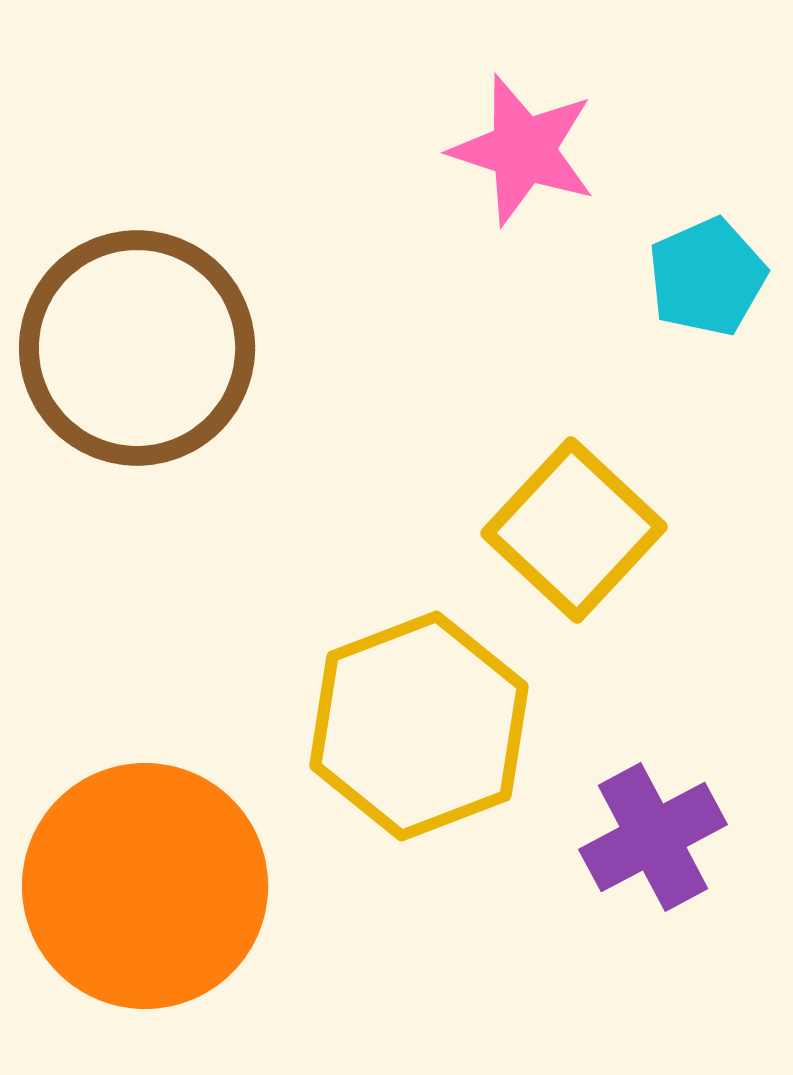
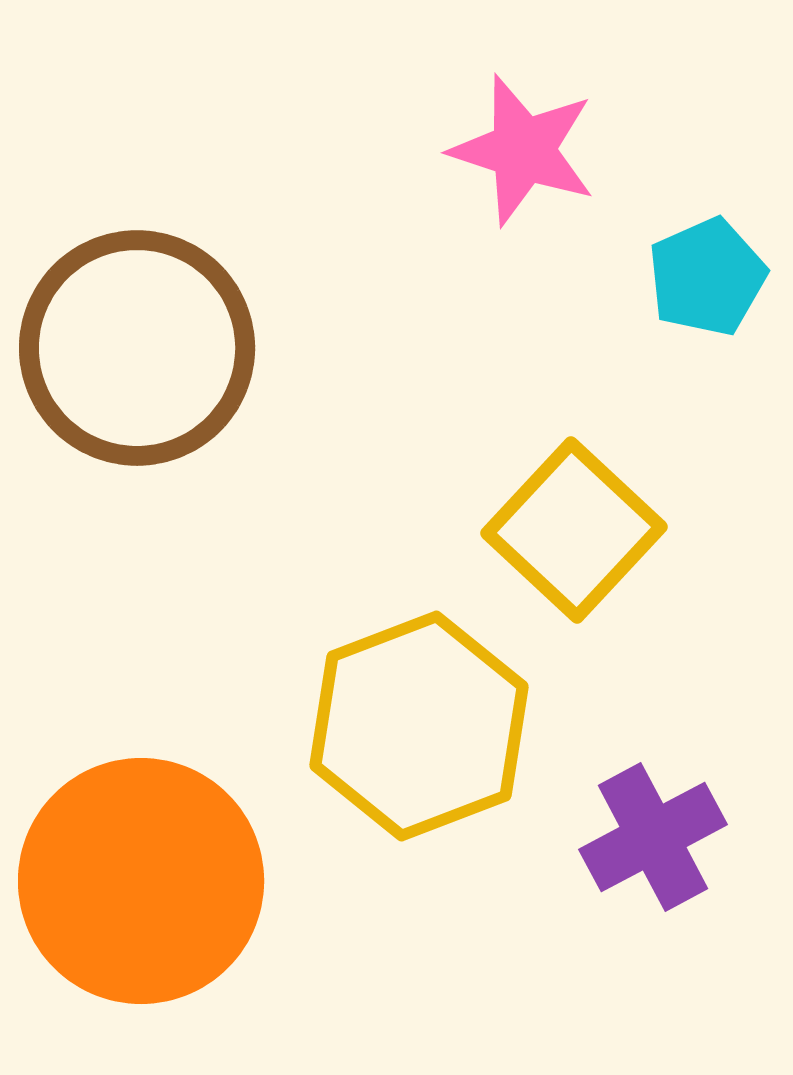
orange circle: moved 4 px left, 5 px up
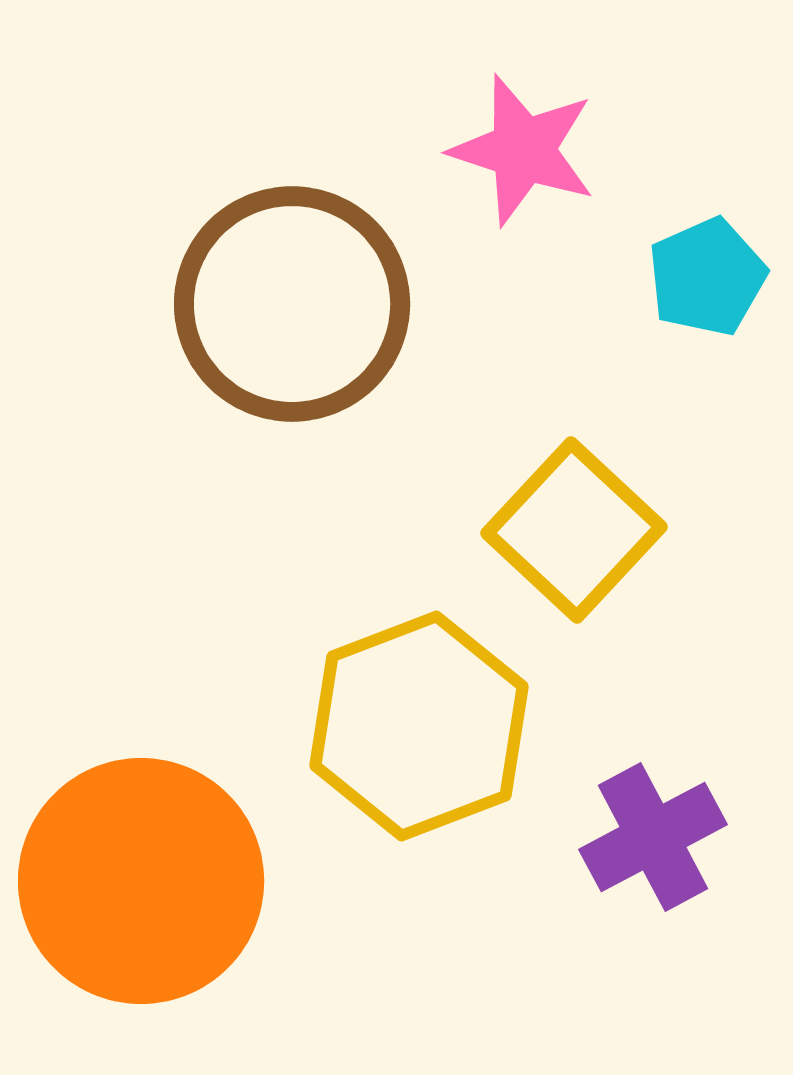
brown circle: moved 155 px right, 44 px up
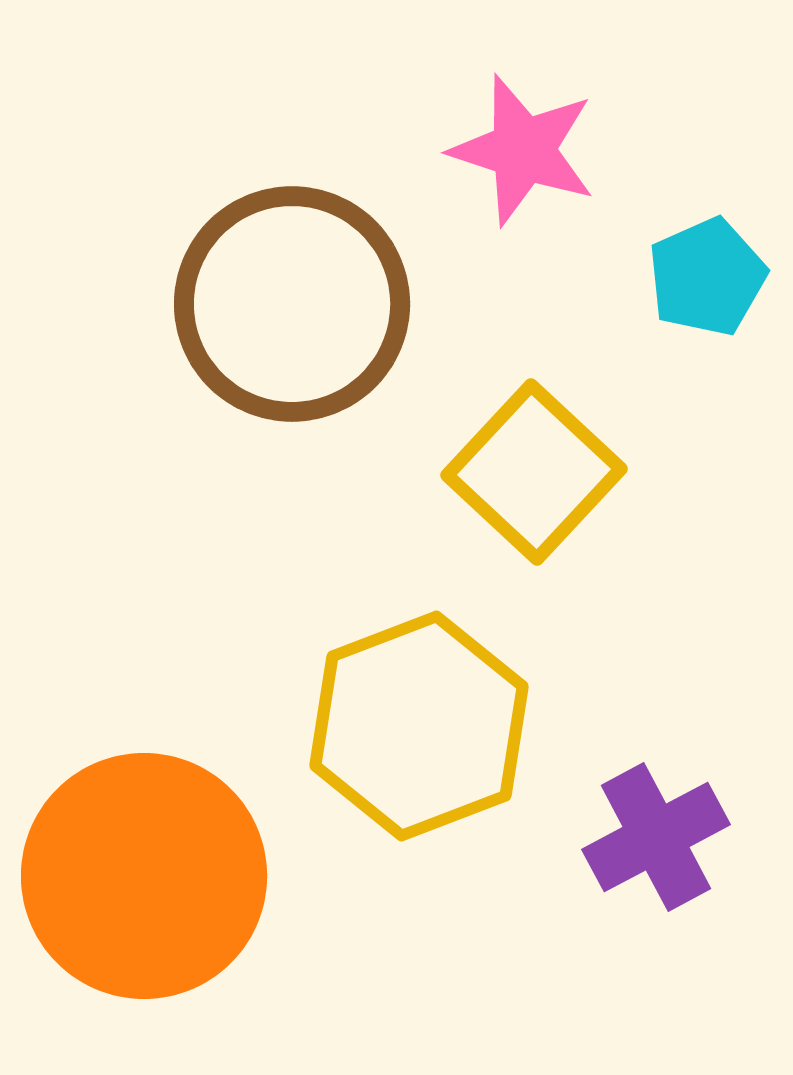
yellow square: moved 40 px left, 58 px up
purple cross: moved 3 px right
orange circle: moved 3 px right, 5 px up
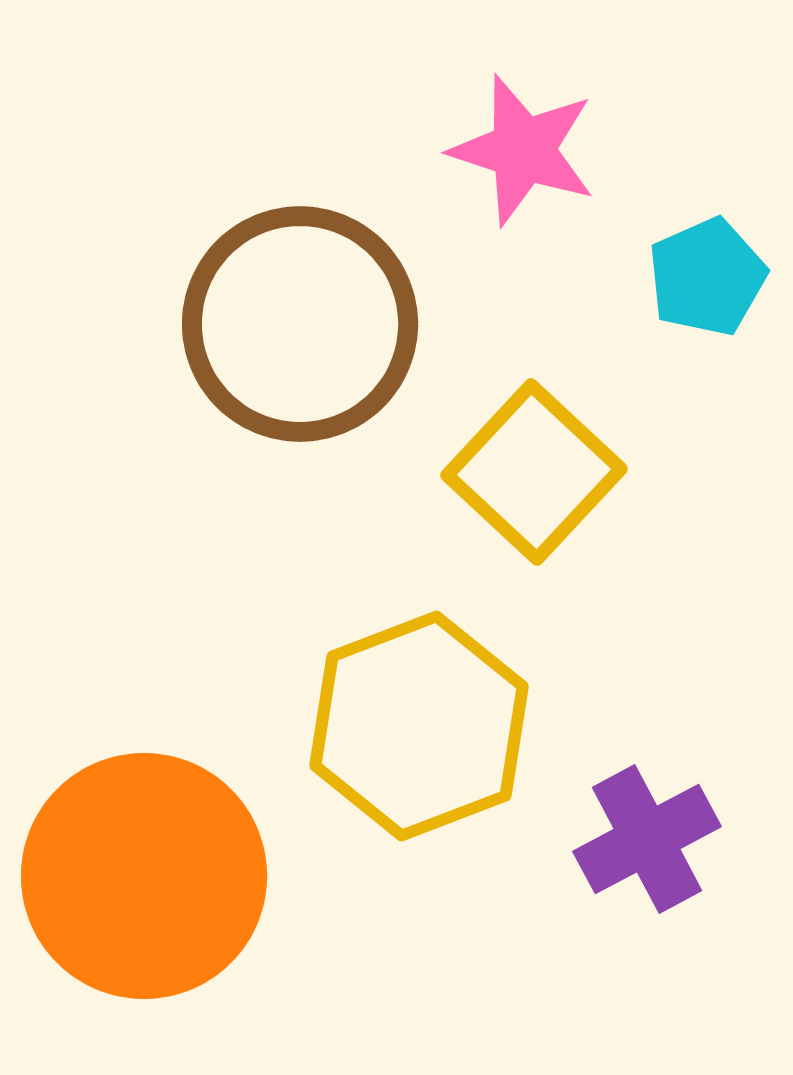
brown circle: moved 8 px right, 20 px down
purple cross: moved 9 px left, 2 px down
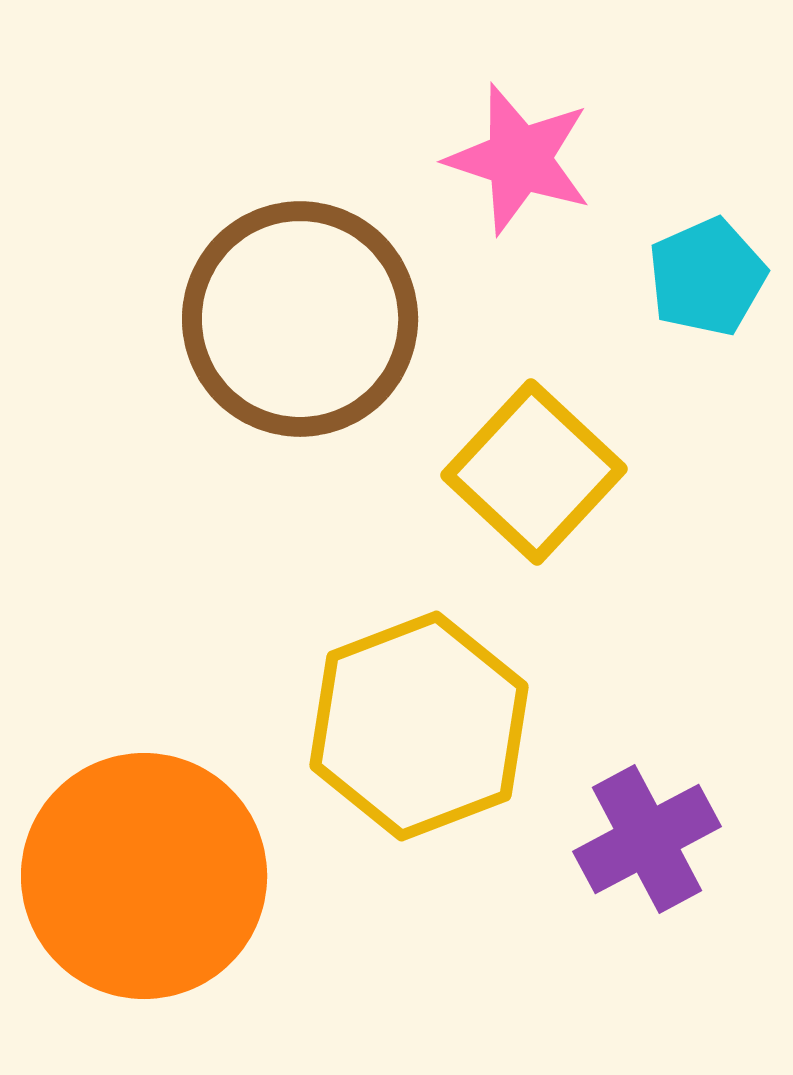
pink star: moved 4 px left, 9 px down
brown circle: moved 5 px up
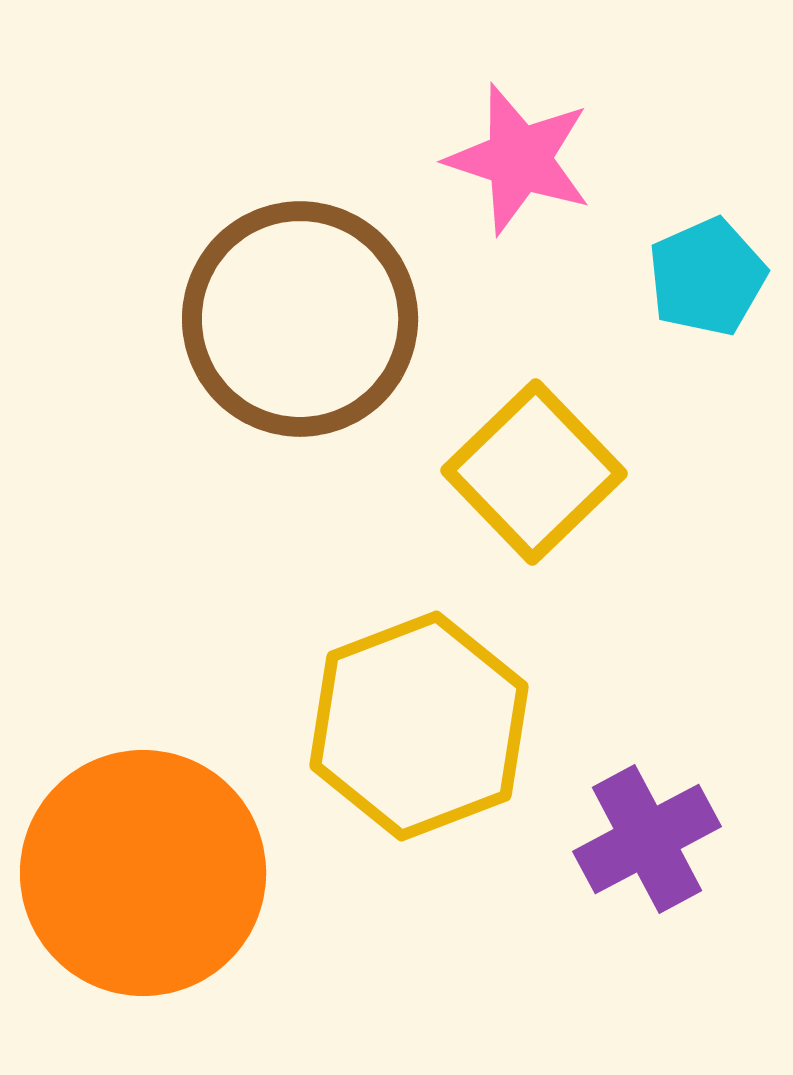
yellow square: rotated 3 degrees clockwise
orange circle: moved 1 px left, 3 px up
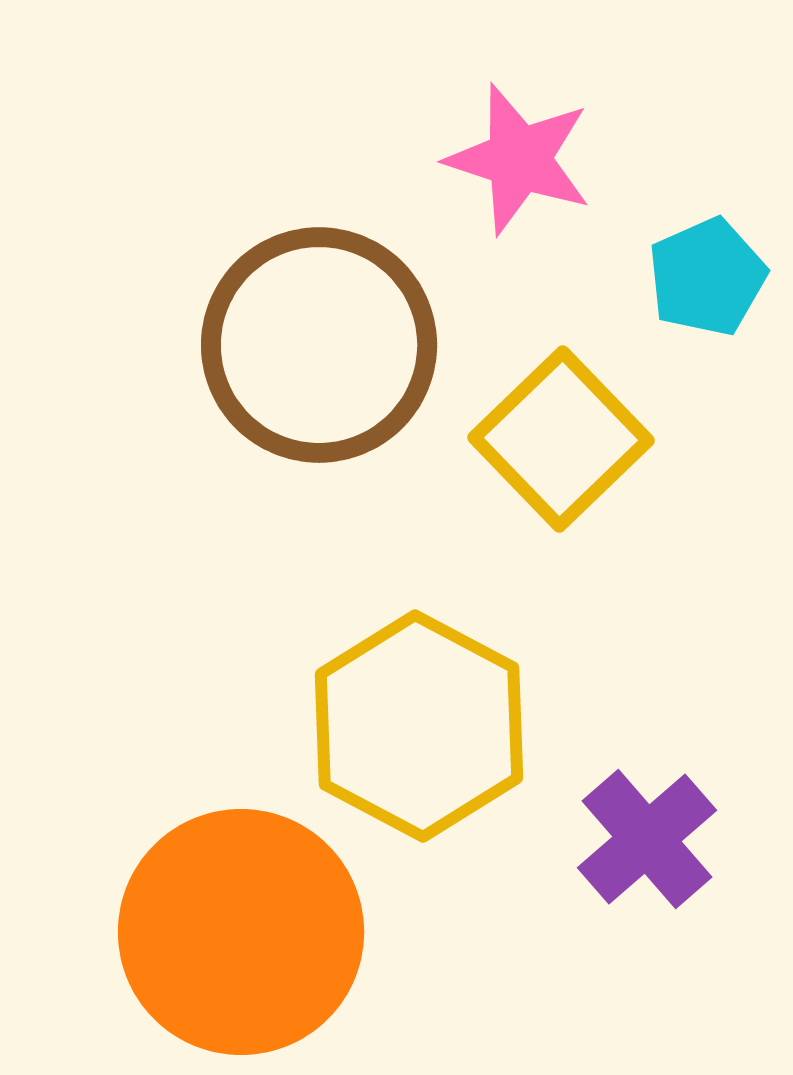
brown circle: moved 19 px right, 26 px down
yellow square: moved 27 px right, 33 px up
yellow hexagon: rotated 11 degrees counterclockwise
purple cross: rotated 13 degrees counterclockwise
orange circle: moved 98 px right, 59 px down
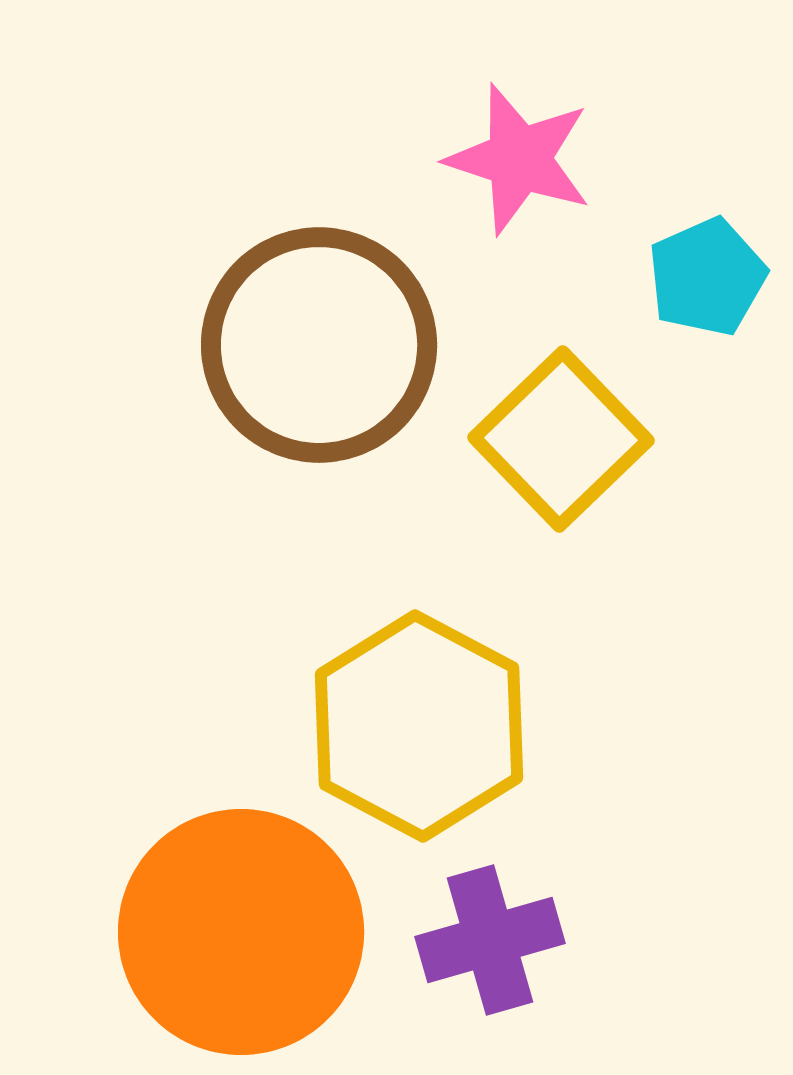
purple cross: moved 157 px left, 101 px down; rotated 25 degrees clockwise
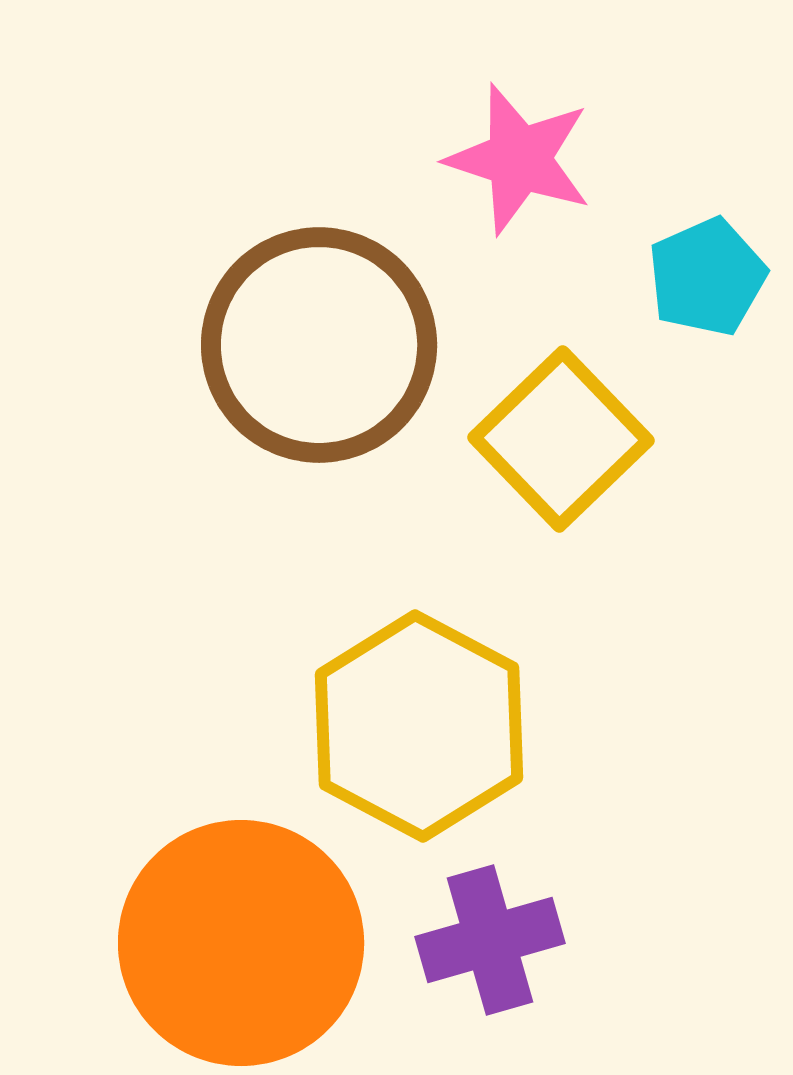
orange circle: moved 11 px down
